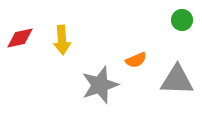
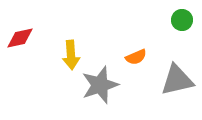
yellow arrow: moved 9 px right, 15 px down
orange semicircle: moved 3 px up
gray triangle: rotated 15 degrees counterclockwise
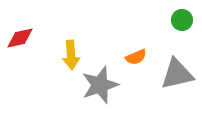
gray triangle: moved 6 px up
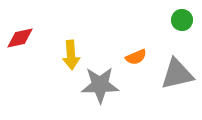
gray star: rotated 18 degrees clockwise
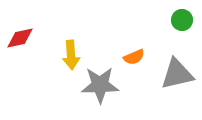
orange semicircle: moved 2 px left
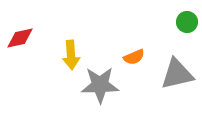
green circle: moved 5 px right, 2 px down
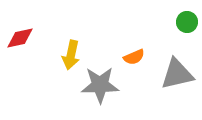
yellow arrow: rotated 16 degrees clockwise
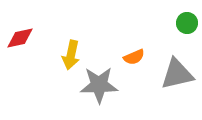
green circle: moved 1 px down
gray star: moved 1 px left
